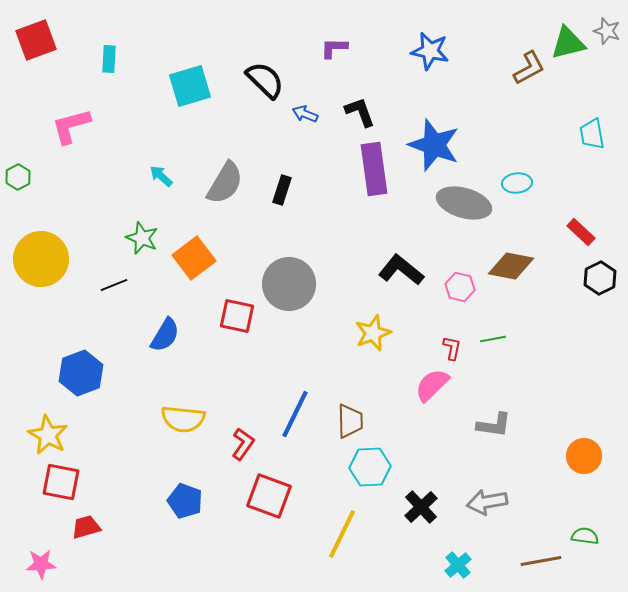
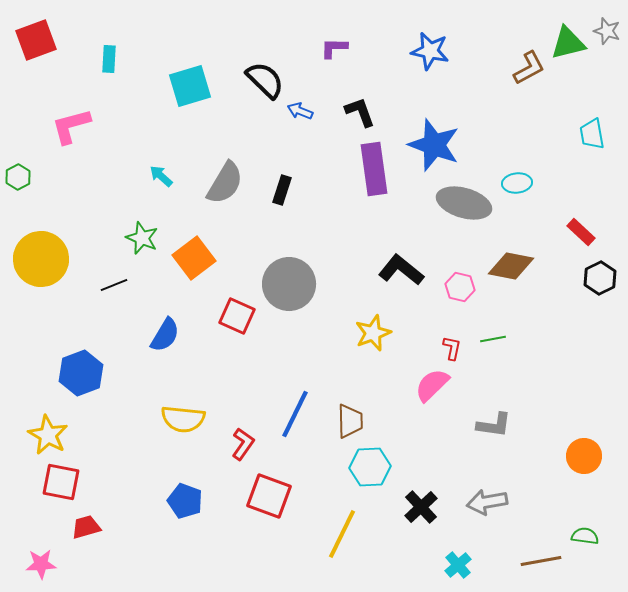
blue arrow at (305, 114): moved 5 px left, 3 px up
red square at (237, 316): rotated 12 degrees clockwise
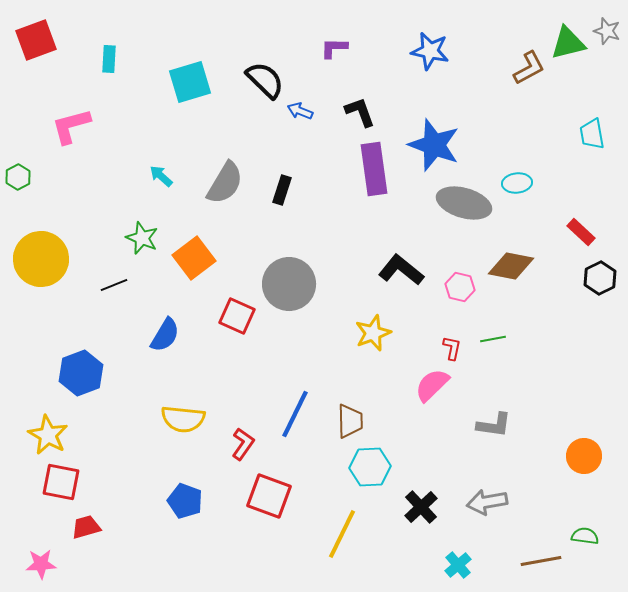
cyan square at (190, 86): moved 4 px up
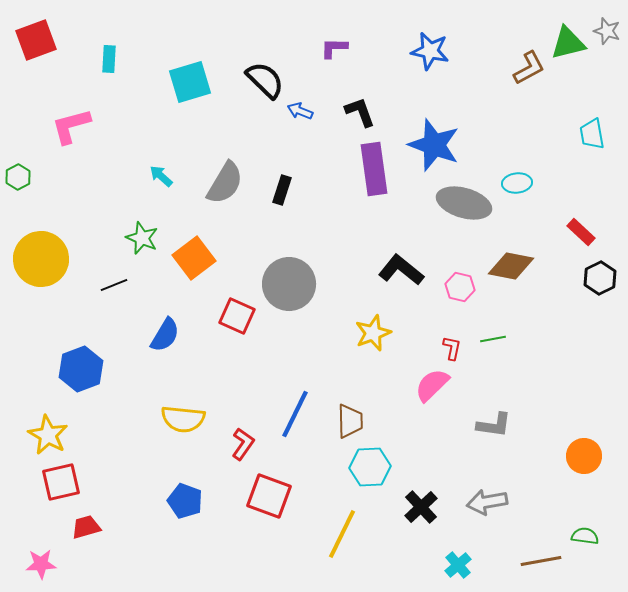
blue hexagon at (81, 373): moved 4 px up
red square at (61, 482): rotated 24 degrees counterclockwise
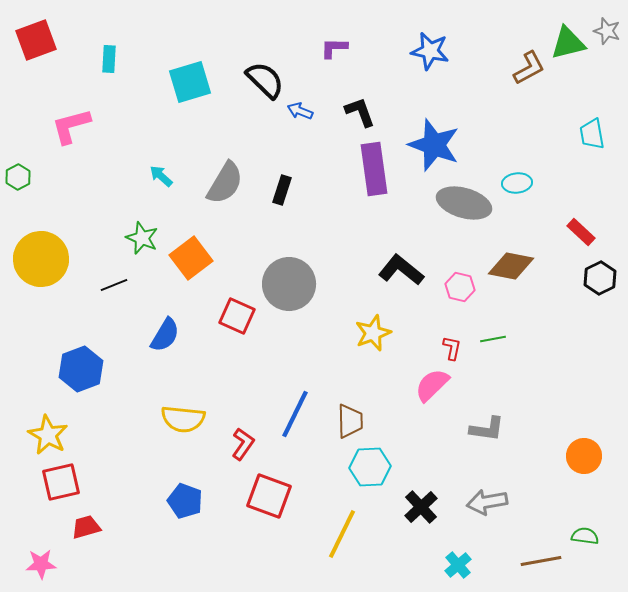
orange square at (194, 258): moved 3 px left
gray L-shape at (494, 425): moved 7 px left, 4 px down
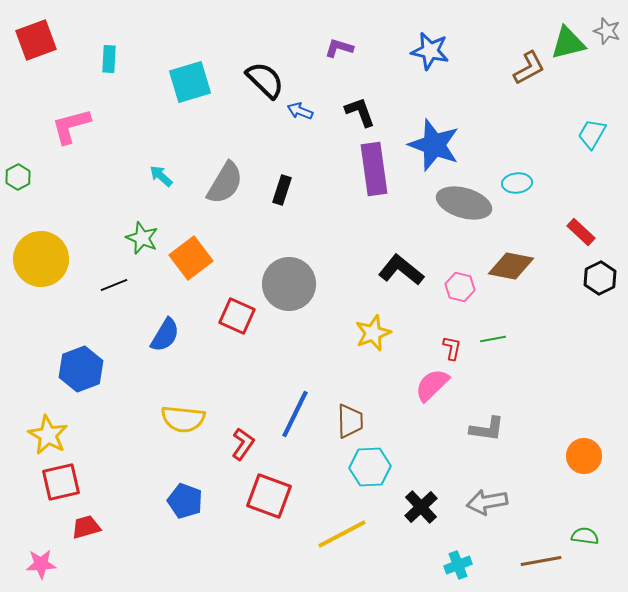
purple L-shape at (334, 48): moved 5 px right; rotated 16 degrees clockwise
cyan trapezoid at (592, 134): rotated 40 degrees clockwise
yellow line at (342, 534): rotated 36 degrees clockwise
cyan cross at (458, 565): rotated 20 degrees clockwise
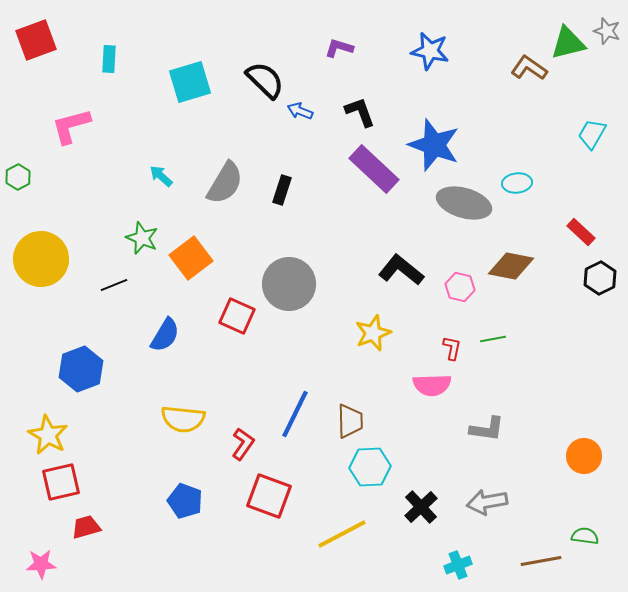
brown L-shape at (529, 68): rotated 117 degrees counterclockwise
purple rectangle at (374, 169): rotated 39 degrees counterclockwise
pink semicircle at (432, 385): rotated 138 degrees counterclockwise
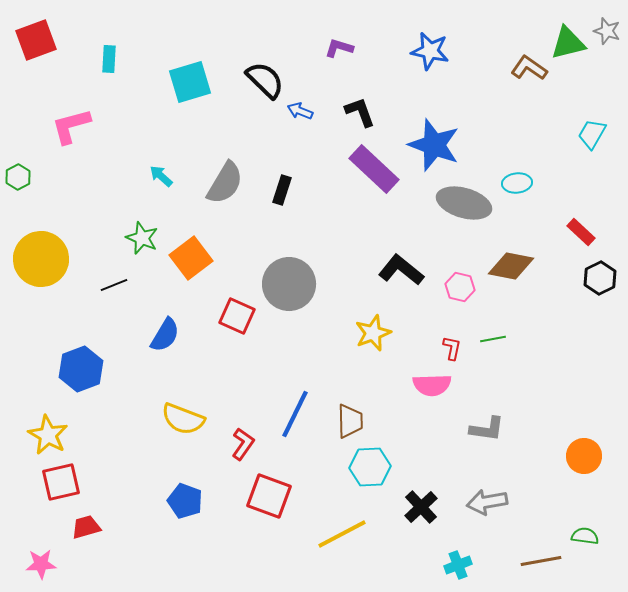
yellow semicircle at (183, 419): rotated 15 degrees clockwise
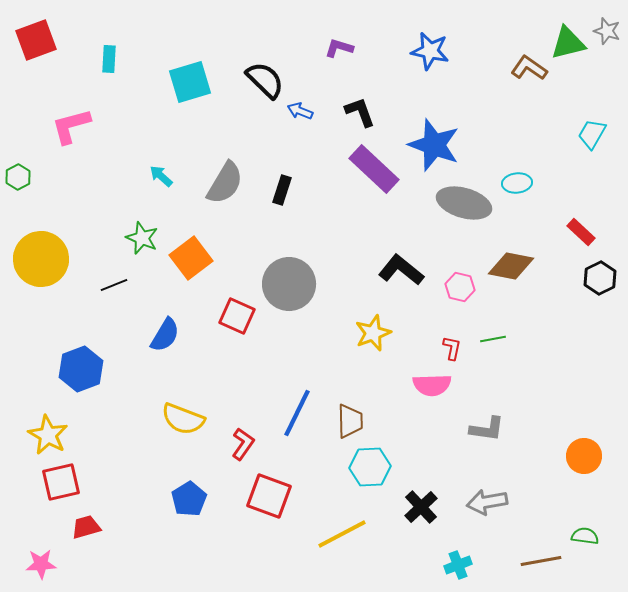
blue line at (295, 414): moved 2 px right, 1 px up
blue pentagon at (185, 501): moved 4 px right, 2 px up; rotated 20 degrees clockwise
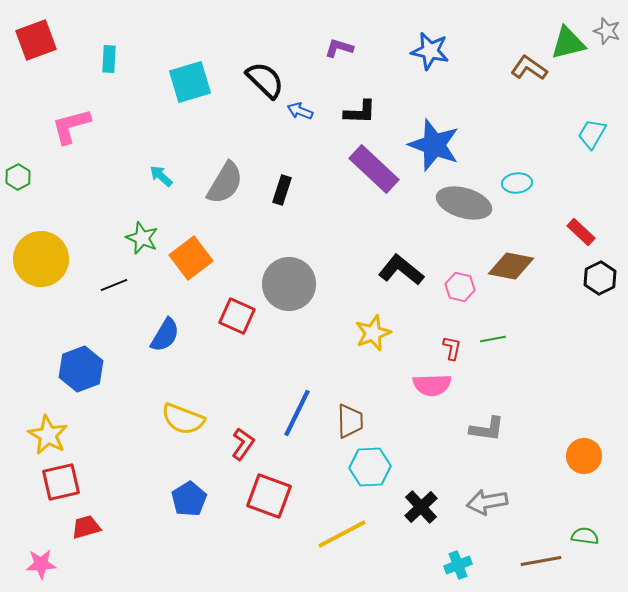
black L-shape at (360, 112): rotated 112 degrees clockwise
